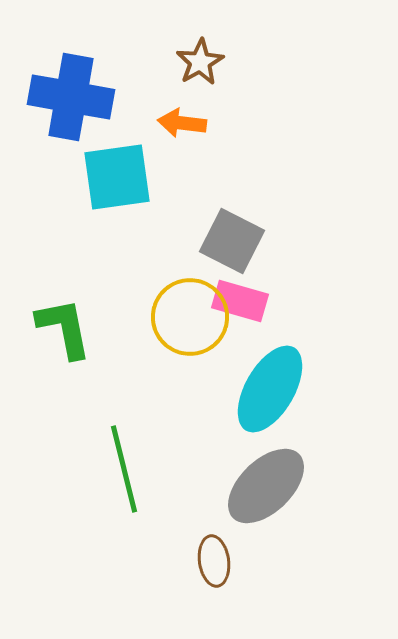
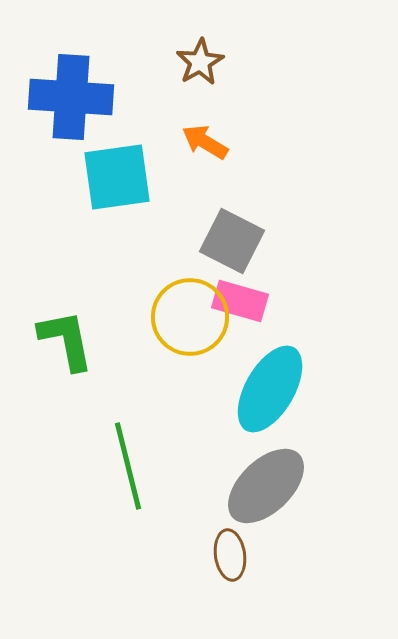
blue cross: rotated 6 degrees counterclockwise
orange arrow: moved 23 px right, 19 px down; rotated 24 degrees clockwise
green L-shape: moved 2 px right, 12 px down
green line: moved 4 px right, 3 px up
brown ellipse: moved 16 px right, 6 px up
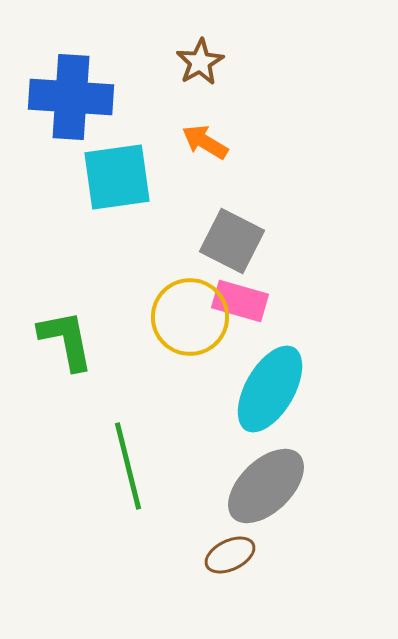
brown ellipse: rotated 72 degrees clockwise
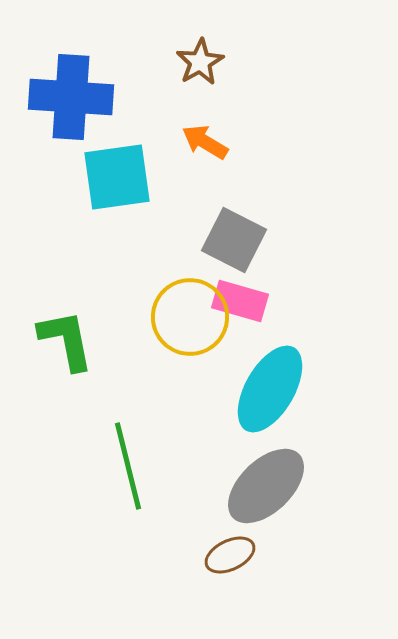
gray square: moved 2 px right, 1 px up
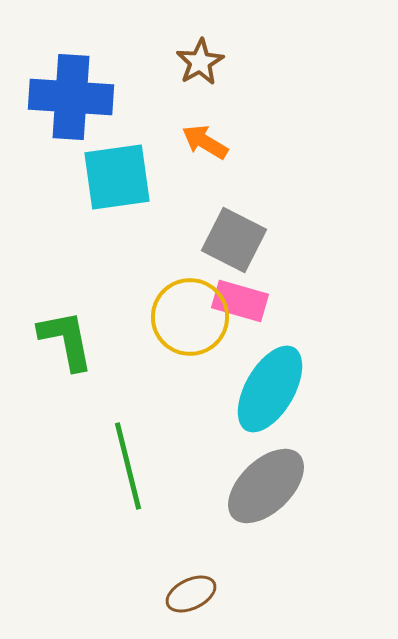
brown ellipse: moved 39 px left, 39 px down
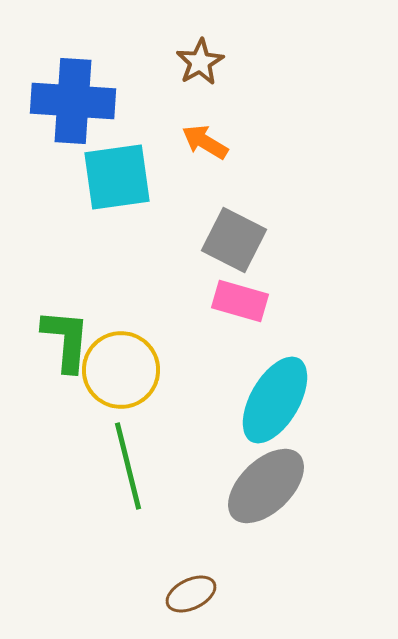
blue cross: moved 2 px right, 4 px down
yellow circle: moved 69 px left, 53 px down
green L-shape: rotated 16 degrees clockwise
cyan ellipse: moved 5 px right, 11 px down
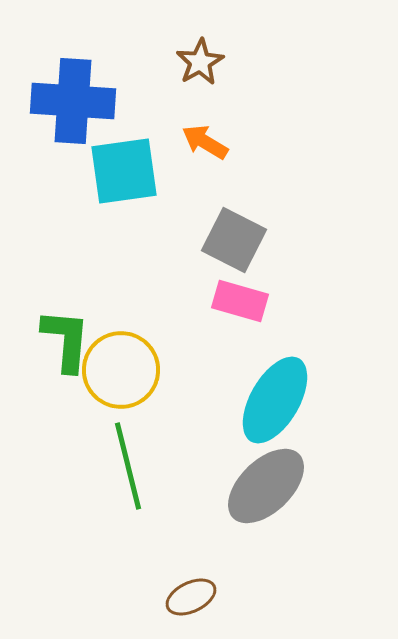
cyan square: moved 7 px right, 6 px up
brown ellipse: moved 3 px down
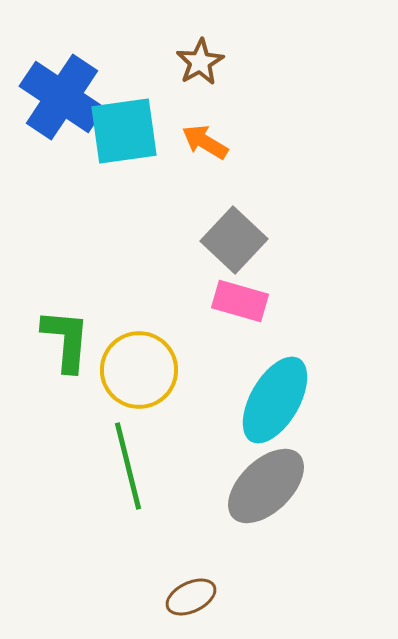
blue cross: moved 11 px left, 4 px up; rotated 30 degrees clockwise
cyan square: moved 40 px up
gray square: rotated 16 degrees clockwise
yellow circle: moved 18 px right
